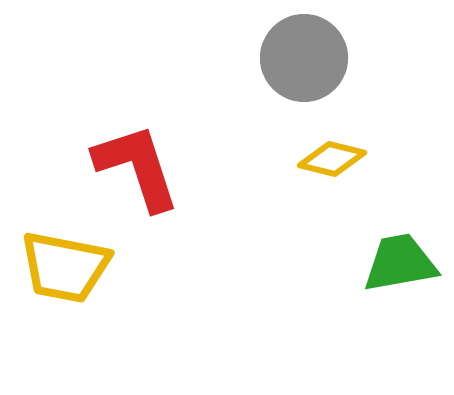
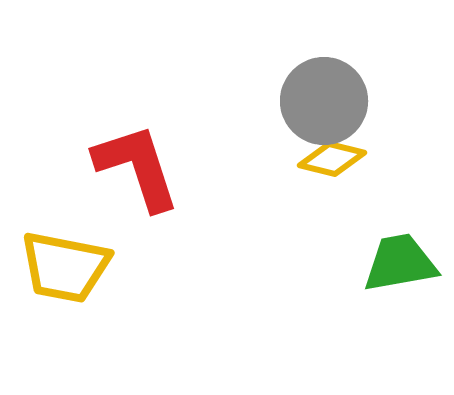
gray circle: moved 20 px right, 43 px down
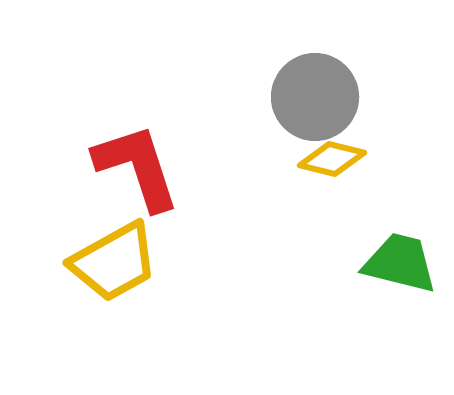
gray circle: moved 9 px left, 4 px up
green trapezoid: rotated 24 degrees clockwise
yellow trapezoid: moved 49 px right, 5 px up; rotated 40 degrees counterclockwise
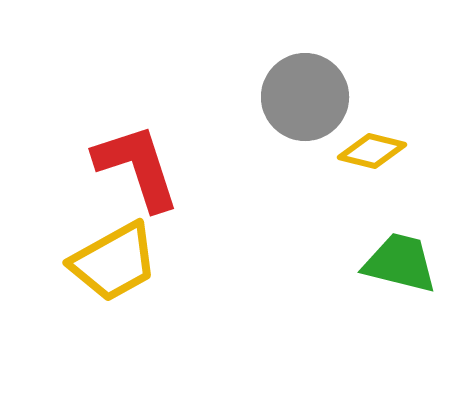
gray circle: moved 10 px left
yellow diamond: moved 40 px right, 8 px up
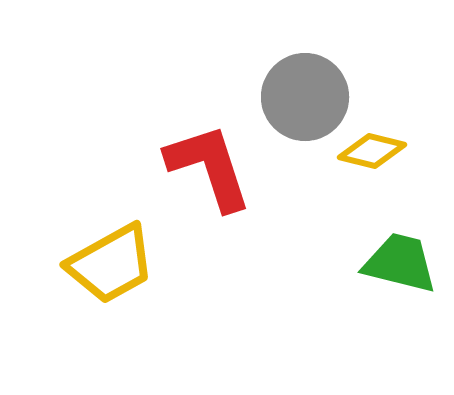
red L-shape: moved 72 px right
yellow trapezoid: moved 3 px left, 2 px down
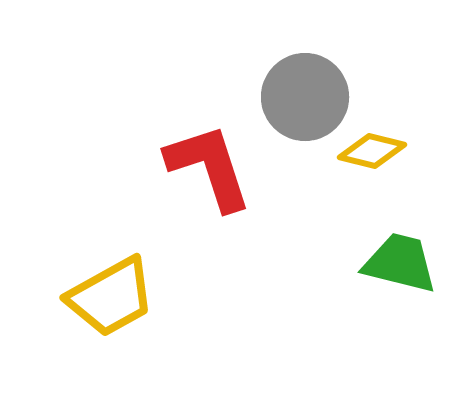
yellow trapezoid: moved 33 px down
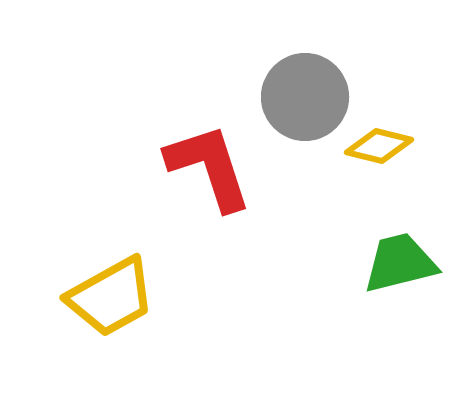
yellow diamond: moved 7 px right, 5 px up
green trapezoid: rotated 28 degrees counterclockwise
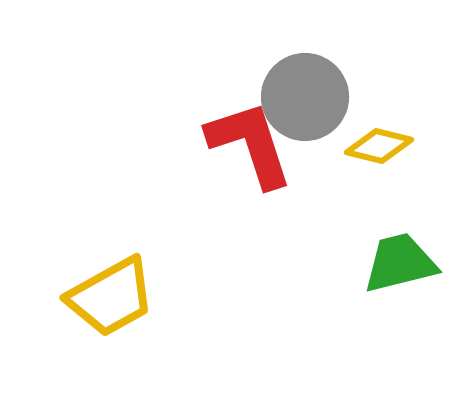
red L-shape: moved 41 px right, 23 px up
